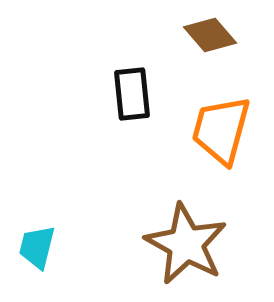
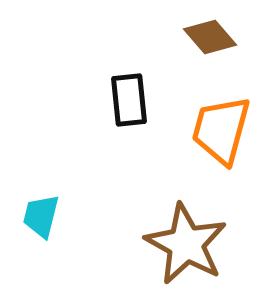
brown diamond: moved 2 px down
black rectangle: moved 3 px left, 6 px down
cyan trapezoid: moved 4 px right, 31 px up
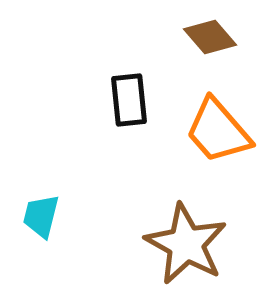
orange trapezoid: moved 3 px left, 1 px down; rotated 56 degrees counterclockwise
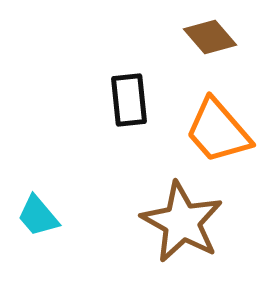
cyan trapezoid: moved 3 px left; rotated 54 degrees counterclockwise
brown star: moved 4 px left, 22 px up
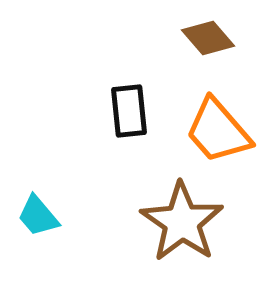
brown diamond: moved 2 px left, 1 px down
black rectangle: moved 11 px down
brown star: rotated 6 degrees clockwise
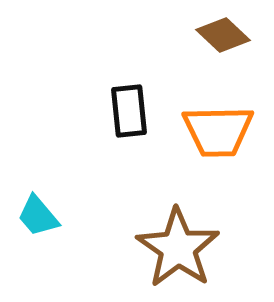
brown diamond: moved 15 px right, 3 px up; rotated 6 degrees counterclockwise
orange trapezoid: rotated 50 degrees counterclockwise
brown star: moved 4 px left, 26 px down
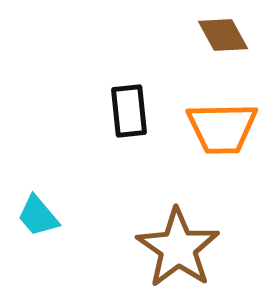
brown diamond: rotated 18 degrees clockwise
orange trapezoid: moved 4 px right, 3 px up
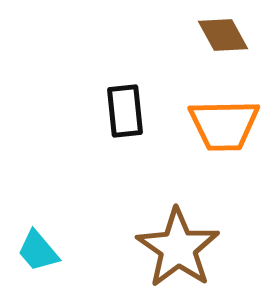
black rectangle: moved 4 px left
orange trapezoid: moved 2 px right, 3 px up
cyan trapezoid: moved 35 px down
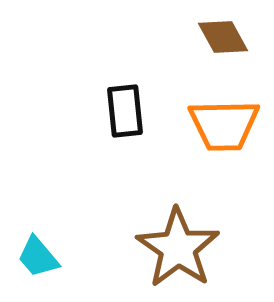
brown diamond: moved 2 px down
cyan trapezoid: moved 6 px down
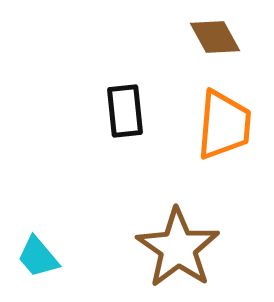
brown diamond: moved 8 px left
orange trapezoid: rotated 84 degrees counterclockwise
